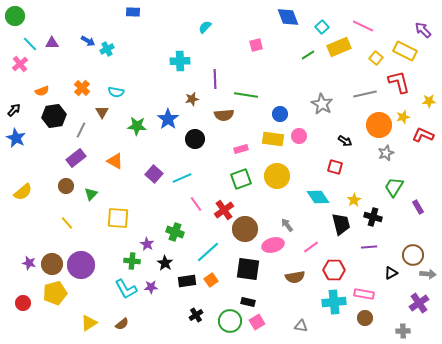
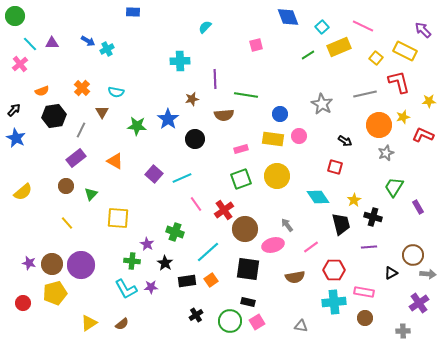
pink rectangle at (364, 294): moved 2 px up
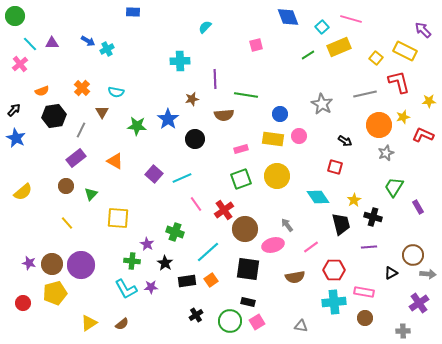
pink line at (363, 26): moved 12 px left, 7 px up; rotated 10 degrees counterclockwise
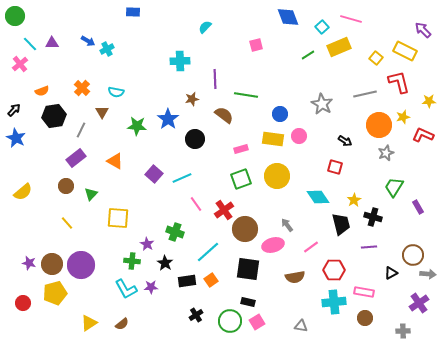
brown semicircle at (224, 115): rotated 138 degrees counterclockwise
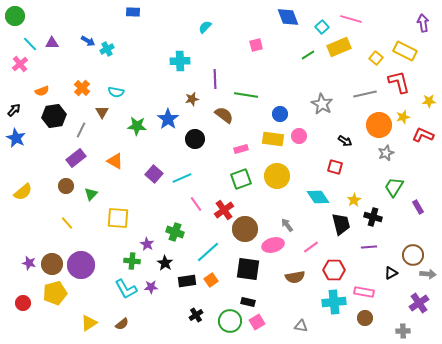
purple arrow at (423, 30): moved 7 px up; rotated 36 degrees clockwise
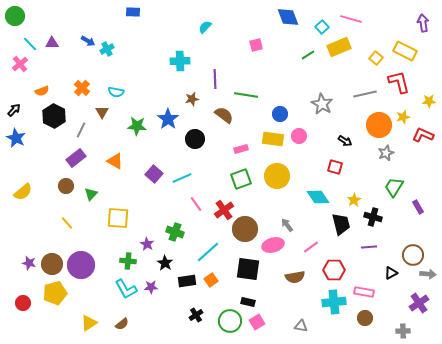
black hexagon at (54, 116): rotated 25 degrees counterclockwise
green cross at (132, 261): moved 4 px left
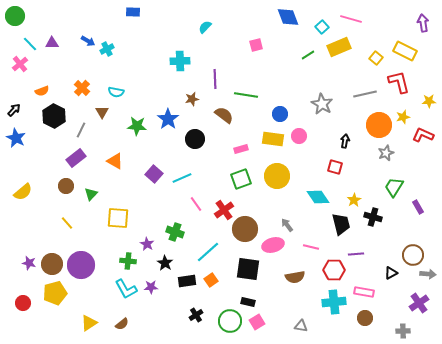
black arrow at (345, 141): rotated 112 degrees counterclockwise
pink line at (311, 247): rotated 49 degrees clockwise
purple line at (369, 247): moved 13 px left, 7 px down
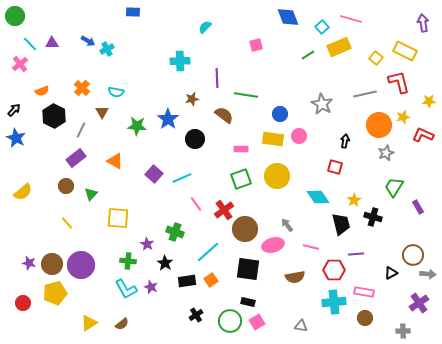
purple line at (215, 79): moved 2 px right, 1 px up
pink rectangle at (241, 149): rotated 16 degrees clockwise
purple star at (151, 287): rotated 24 degrees clockwise
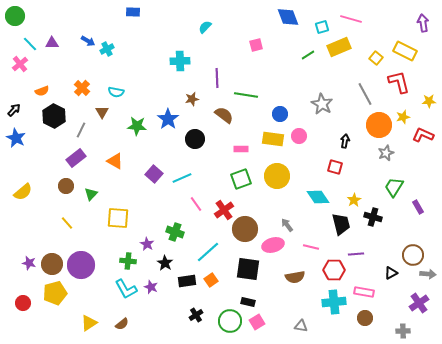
cyan square at (322, 27): rotated 24 degrees clockwise
gray line at (365, 94): rotated 75 degrees clockwise
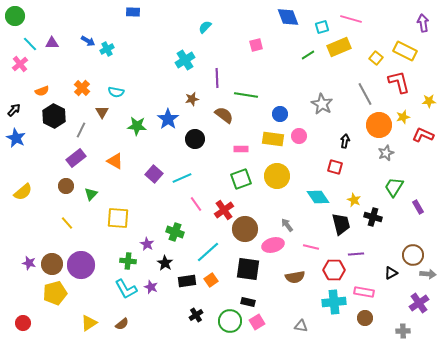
cyan cross at (180, 61): moved 5 px right, 1 px up; rotated 30 degrees counterclockwise
yellow star at (354, 200): rotated 16 degrees counterclockwise
red circle at (23, 303): moved 20 px down
